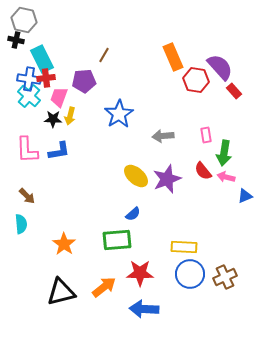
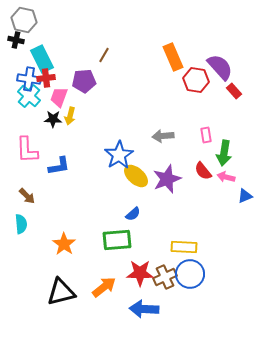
blue star: moved 41 px down
blue L-shape: moved 15 px down
brown cross: moved 60 px left
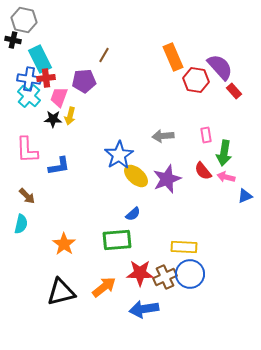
black cross: moved 3 px left
cyan rectangle: moved 2 px left
cyan semicircle: rotated 18 degrees clockwise
blue arrow: rotated 12 degrees counterclockwise
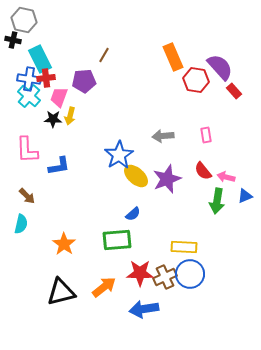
green arrow: moved 7 px left, 48 px down
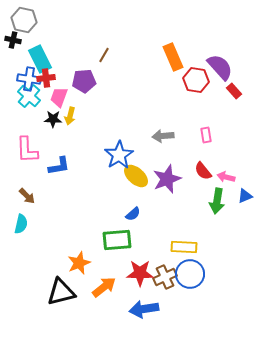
orange star: moved 15 px right, 19 px down; rotated 15 degrees clockwise
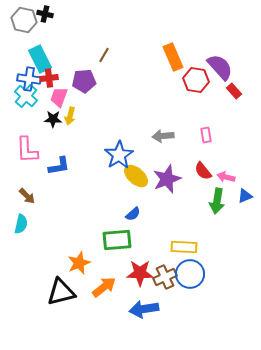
black cross: moved 32 px right, 26 px up
red cross: moved 3 px right
cyan cross: moved 3 px left
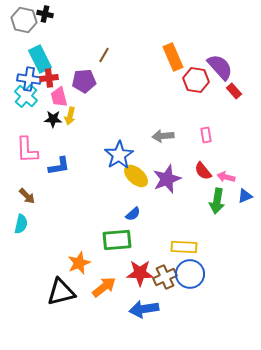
pink trapezoid: rotated 35 degrees counterclockwise
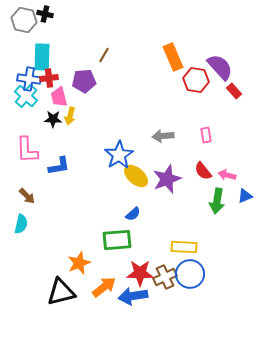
cyan rectangle: moved 2 px right, 2 px up; rotated 28 degrees clockwise
pink arrow: moved 1 px right, 2 px up
blue arrow: moved 11 px left, 13 px up
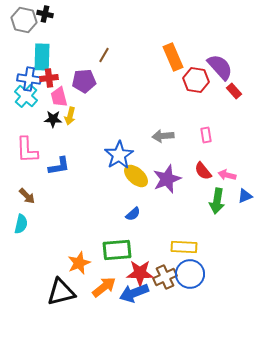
green rectangle: moved 10 px down
blue arrow: moved 1 px right, 3 px up; rotated 12 degrees counterclockwise
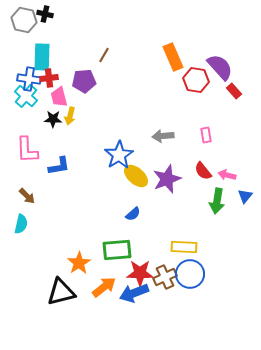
blue triangle: rotated 28 degrees counterclockwise
orange star: rotated 10 degrees counterclockwise
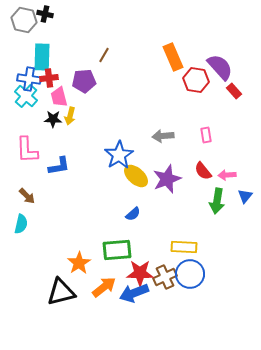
pink arrow: rotated 18 degrees counterclockwise
